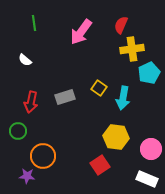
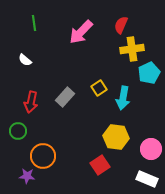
pink arrow: rotated 8 degrees clockwise
yellow square: rotated 21 degrees clockwise
gray rectangle: rotated 30 degrees counterclockwise
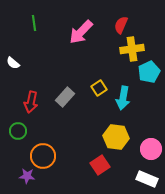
white semicircle: moved 12 px left, 3 px down
cyan pentagon: moved 1 px up
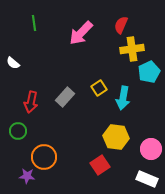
pink arrow: moved 1 px down
orange circle: moved 1 px right, 1 px down
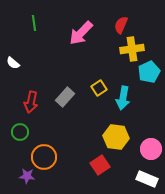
green circle: moved 2 px right, 1 px down
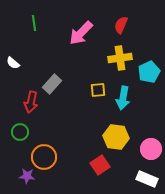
yellow cross: moved 12 px left, 9 px down
yellow square: moved 1 px left, 2 px down; rotated 28 degrees clockwise
gray rectangle: moved 13 px left, 13 px up
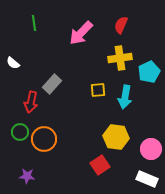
cyan arrow: moved 2 px right, 1 px up
orange circle: moved 18 px up
